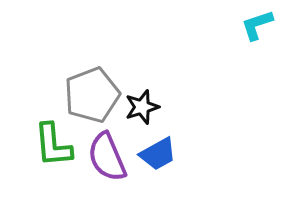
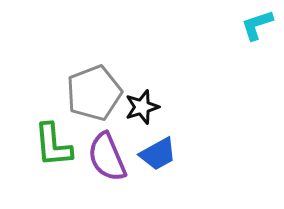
gray pentagon: moved 2 px right, 2 px up
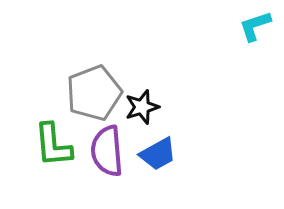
cyan L-shape: moved 2 px left, 1 px down
purple semicircle: moved 6 px up; rotated 18 degrees clockwise
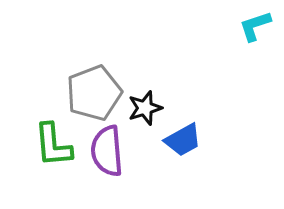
black star: moved 3 px right, 1 px down
blue trapezoid: moved 25 px right, 14 px up
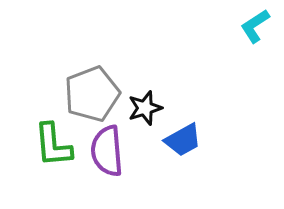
cyan L-shape: rotated 15 degrees counterclockwise
gray pentagon: moved 2 px left, 1 px down
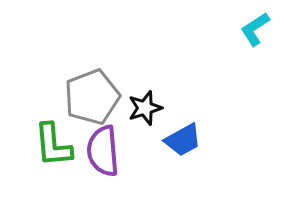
cyan L-shape: moved 3 px down
gray pentagon: moved 3 px down
purple semicircle: moved 4 px left
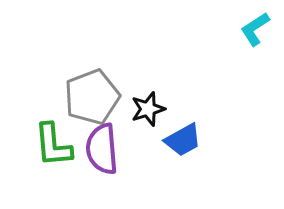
black star: moved 3 px right, 1 px down
purple semicircle: moved 1 px left, 2 px up
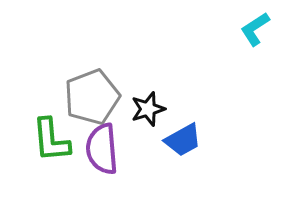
green L-shape: moved 2 px left, 5 px up
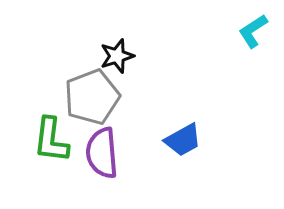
cyan L-shape: moved 2 px left, 2 px down
black star: moved 31 px left, 53 px up
green L-shape: rotated 12 degrees clockwise
purple semicircle: moved 4 px down
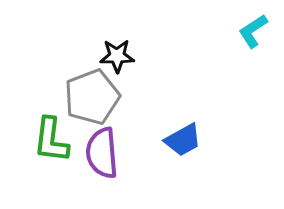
black star: rotated 16 degrees clockwise
